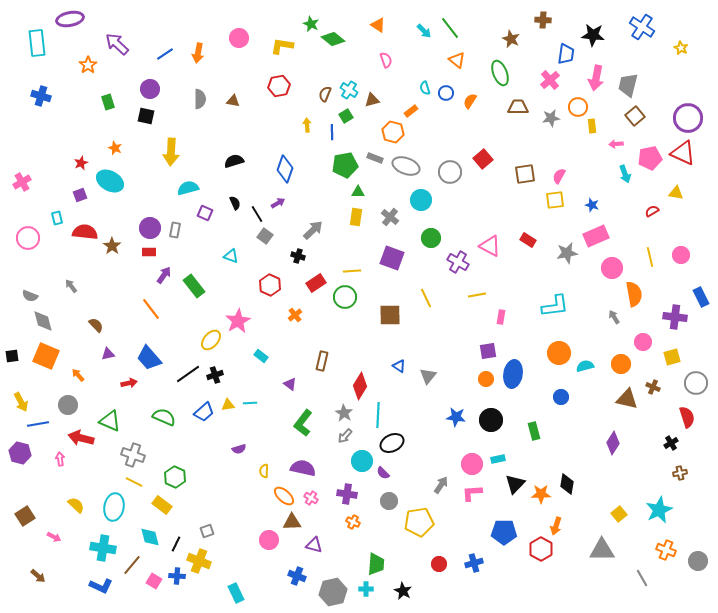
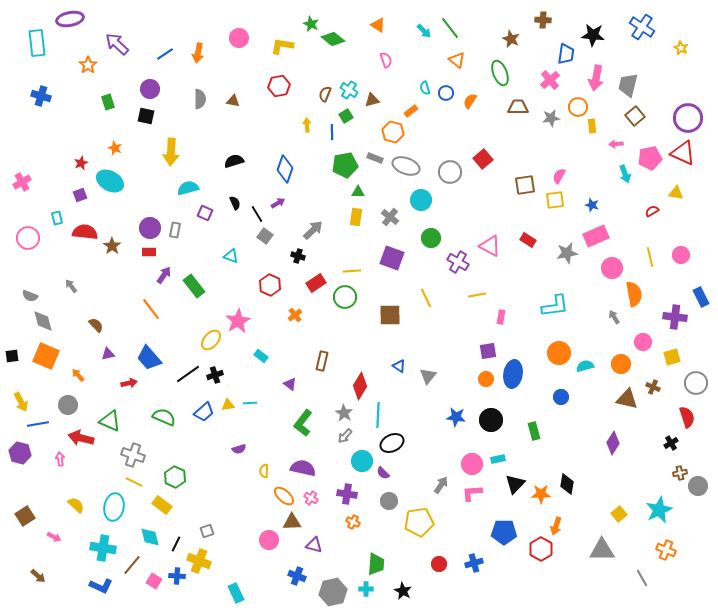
brown square at (525, 174): moved 11 px down
gray circle at (698, 561): moved 75 px up
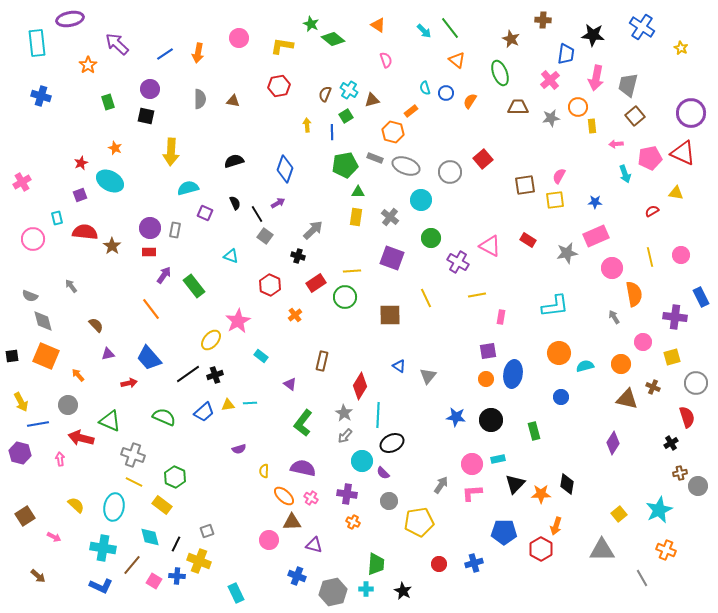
purple circle at (688, 118): moved 3 px right, 5 px up
blue star at (592, 205): moved 3 px right, 3 px up; rotated 16 degrees counterclockwise
pink circle at (28, 238): moved 5 px right, 1 px down
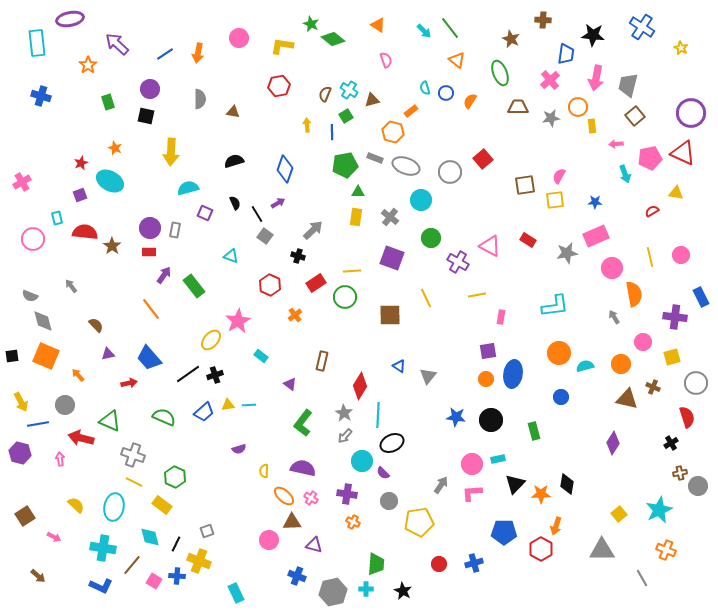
brown triangle at (233, 101): moved 11 px down
cyan line at (250, 403): moved 1 px left, 2 px down
gray circle at (68, 405): moved 3 px left
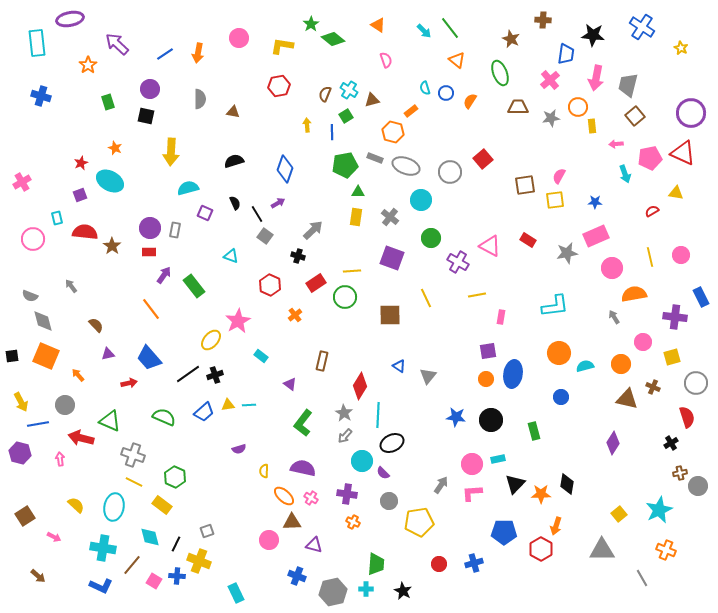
green star at (311, 24): rotated 14 degrees clockwise
orange semicircle at (634, 294): rotated 90 degrees counterclockwise
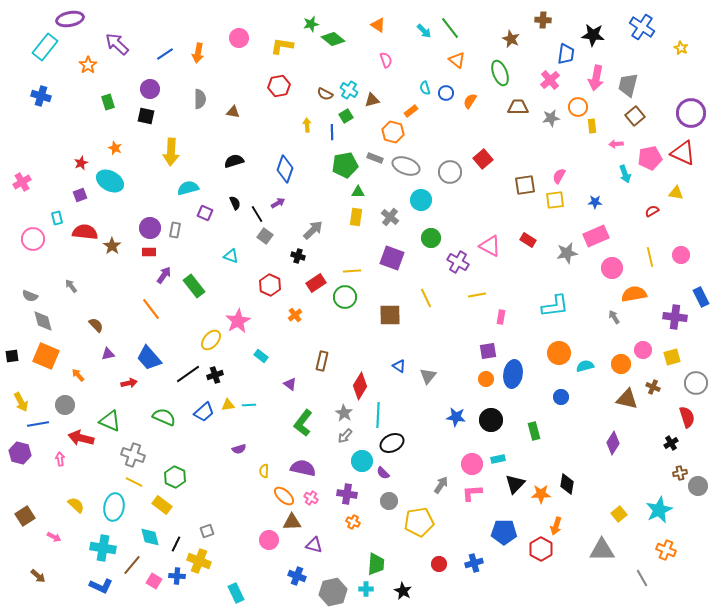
green star at (311, 24): rotated 21 degrees clockwise
cyan rectangle at (37, 43): moved 8 px right, 4 px down; rotated 44 degrees clockwise
brown semicircle at (325, 94): rotated 84 degrees counterclockwise
pink circle at (643, 342): moved 8 px down
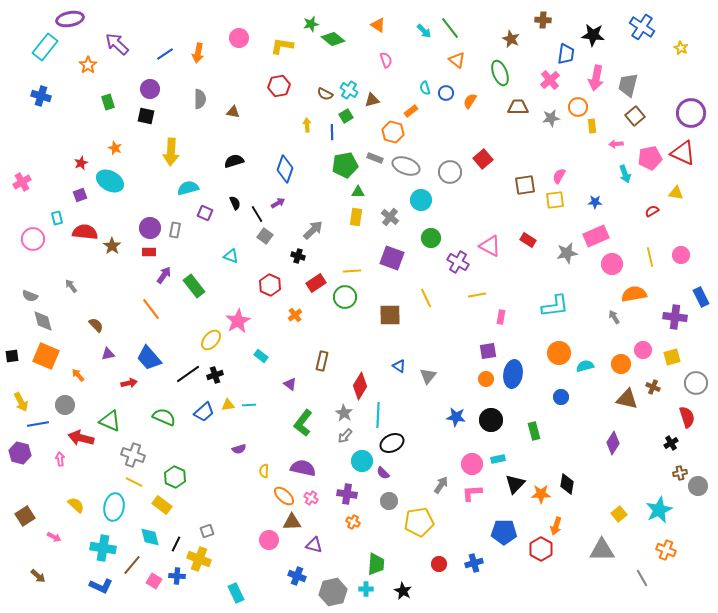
pink circle at (612, 268): moved 4 px up
yellow cross at (199, 561): moved 2 px up
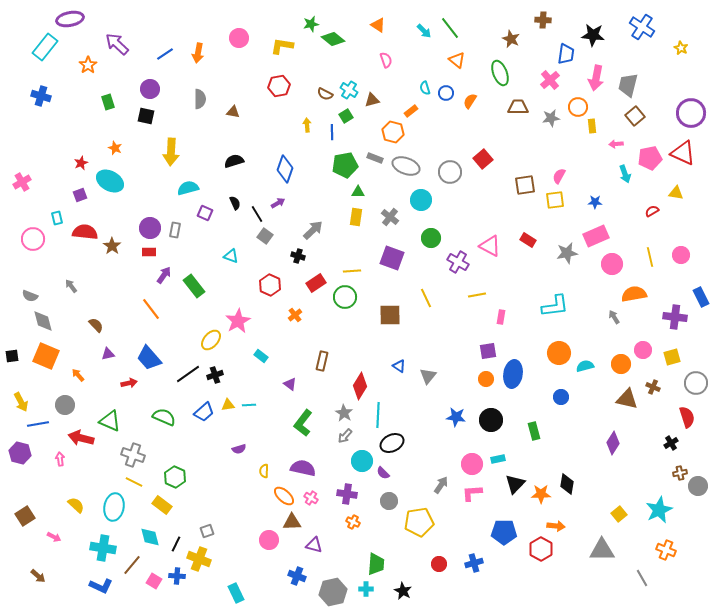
orange arrow at (556, 526): rotated 102 degrees counterclockwise
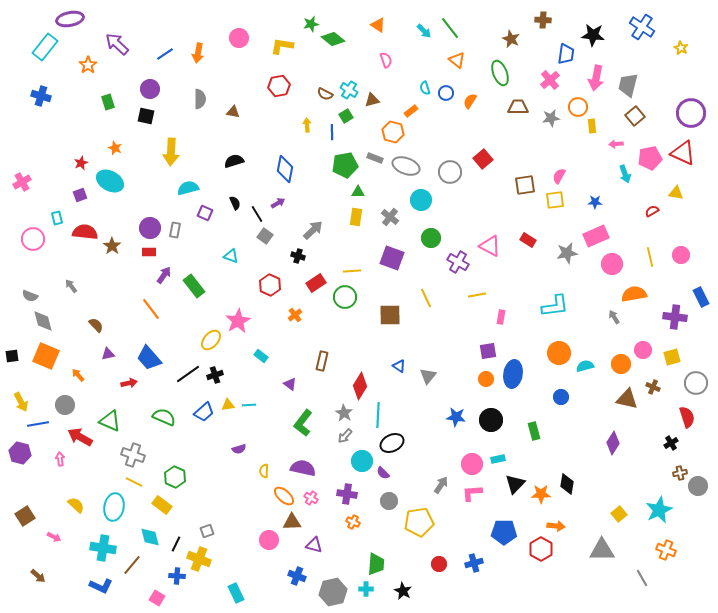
blue diamond at (285, 169): rotated 8 degrees counterclockwise
red arrow at (81, 438): moved 1 px left, 1 px up; rotated 15 degrees clockwise
pink square at (154, 581): moved 3 px right, 17 px down
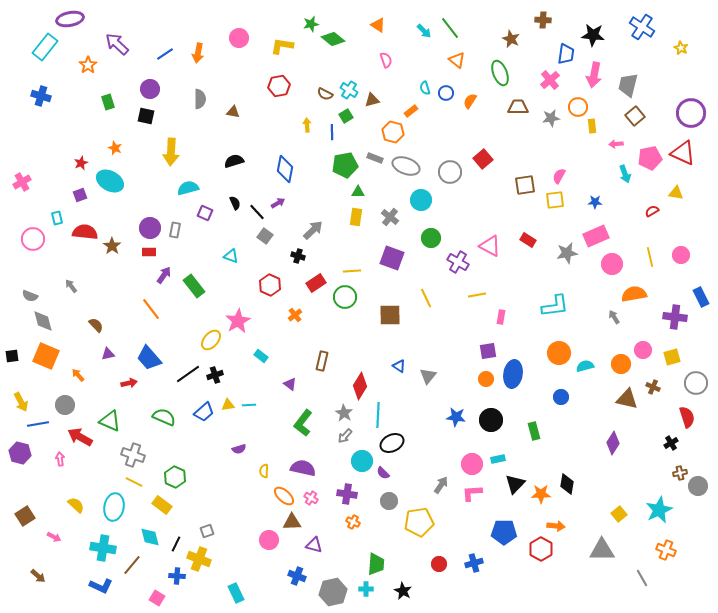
pink arrow at (596, 78): moved 2 px left, 3 px up
black line at (257, 214): moved 2 px up; rotated 12 degrees counterclockwise
